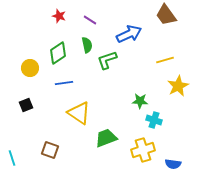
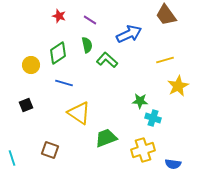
green L-shape: rotated 60 degrees clockwise
yellow circle: moved 1 px right, 3 px up
blue line: rotated 24 degrees clockwise
cyan cross: moved 1 px left, 2 px up
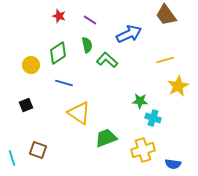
brown square: moved 12 px left
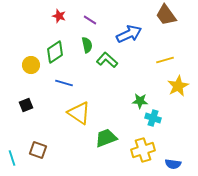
green diamond: moved 3 px left, 1 px up
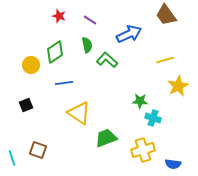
blue line: rotated 24 degrees counterclockwise
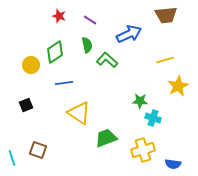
brown trapezoid: rotated 60 degrees counterclockwise
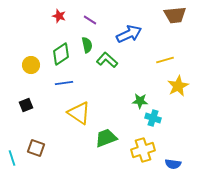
brown trapezoid: moved 9 px right
green diamond: moved 6 px right, 2 px down
brown square: moved 2 px left, 2 px up
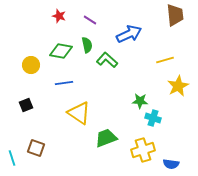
brown trapezoid: rotated 90 degrees counterclockwise
green diamond: moved 3 px up; rotated 45 degrees clockwise
blue semicircle: moved 2 px left
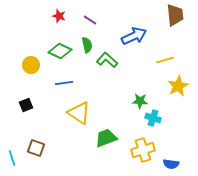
blue arrow: moved 5 px right, 2 px down
green diamond: moved 1 px left; rotated 15 degrees clockwise
